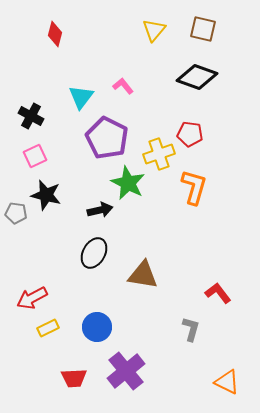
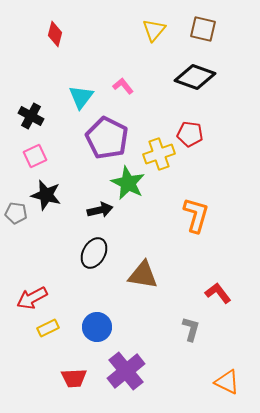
black diamond: moved 2 px left
orange L-shape: moved 2 px right, 28 px down
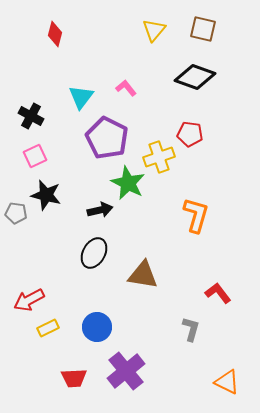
pink L-shape: moved 3 px right, 2 px down
yellow cross: moved 3 px down
red arrow: moved 3 px left, 2 px down
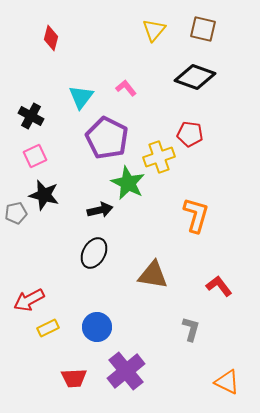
red diamond: moved 4 px left, 4 px down
black star: moved 2 px left
gray pentagon: rotated 20 degrees counterclockwise
brown triangle: moved 10 px right
red L-shape: moved 1 px right, 7 px up
